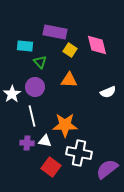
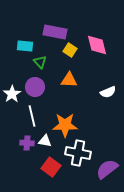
white cross: moved 1 px left
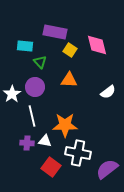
white semicircle: rotated 14 degrees counterclockwise
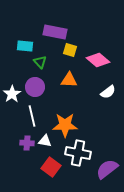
pink diamond: moved 1 px right, 15 px down; rotated 35 degrees counterclockwise
yellow square: rotated 16 degrees counterclockwise
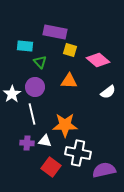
orange triangle: moved 1 px down
white line: moved 2 px up
purple semicircle: moved 3 px left, 1 px down; rotated 25 degrees clockwise
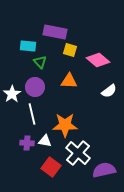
cyan rectangle: moved 3 px right
white semicircle: moved 1 px right, 1 px up
white cross: rotated 30 degrees clockwise
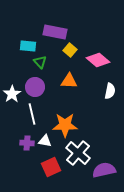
yellow square: rotated 24 degrees clockwise
white semicircle: moved 1 px right; rotated 42 degrees counterclockwise
red square: rotated 30 degrees clockwise
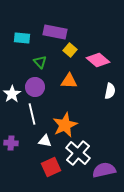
cyan rectangle: moved 6 px left, 8 px up
orange star: rotated 25 degrees counterclockwise
purple cross: moved 16 px left
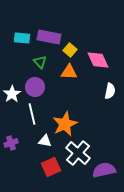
purple rectangle: moved 6 px left, 5 px down
pink diamond: rotated 25 degrees clockwise
orange triangle: moved 9 px up
orange star: moved 1 px up
purple cross: rotated 24 degrees counterclockwise
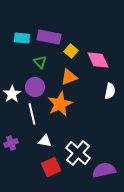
yellow square: moved 1 px right, 1 px down
orange triangle: moved 5 px down; rotated 24 degrees counterclockwise
orange star: moved 5 px left, 20 px up
